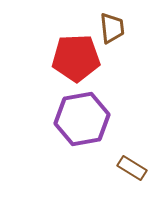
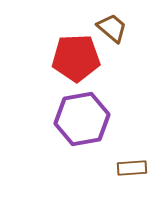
brown trapezoid: rotated 44 degrees counterclockwise
brown rectangle: rotated 36 degrees counterclockwise
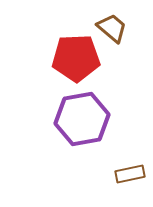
brown rectangle: moved 2 px left, 6 px down; rotated 8 degrees counterclockwise
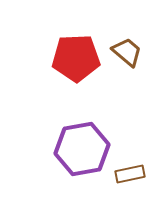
brown trapezoid: moved 15 px right, 24 px down
purple hexagon: moved 30 px down
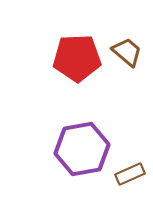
red pentagon: moved 1 px right
brown rectangle: rotated 12 degrees counterclockwise
